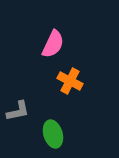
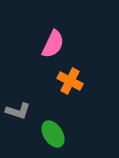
gray L-shape: rotated 30 degrees clockwise
green ellipse: rotated 16 degrees counterclockwise
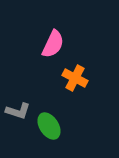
orange cross: moved 5 px right, 3 px up
green ellipse: moved 4 px left, 8 px up
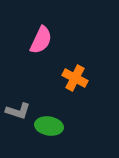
pink semicircle: moved 12 px left, 4 px up
green ellipse: rotated 48 degrees counterclockwise
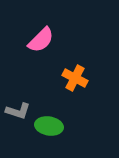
pink semicircle: rotated 20 degrees clockwise
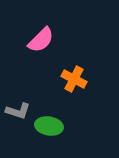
orange cross: moved 1 px left, 1 px down
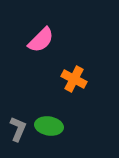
gray L-shape: moved 18 px down; rotated 85 degrees counterclockwise
